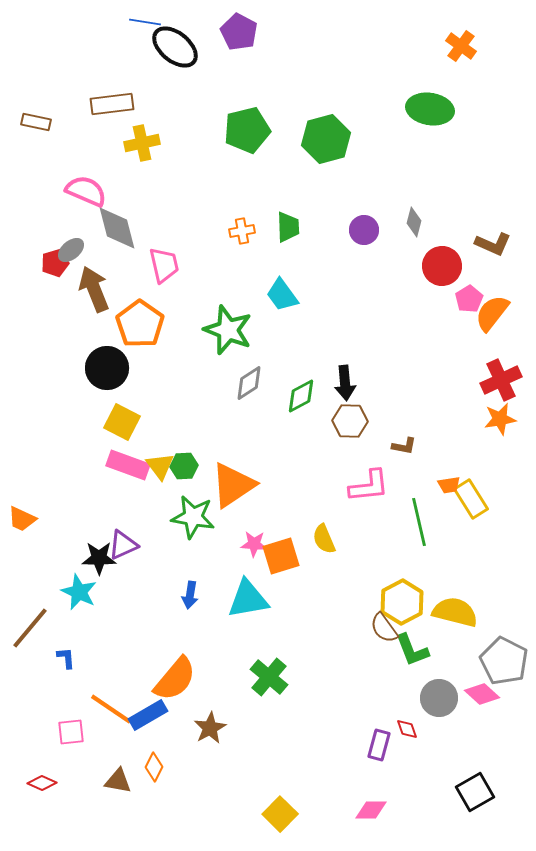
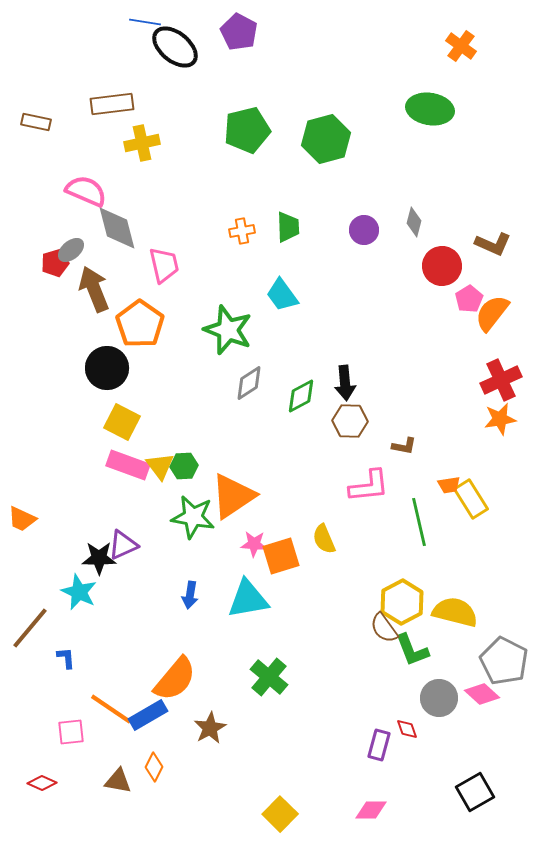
orange triangle at (233, 485): moved 11 px down
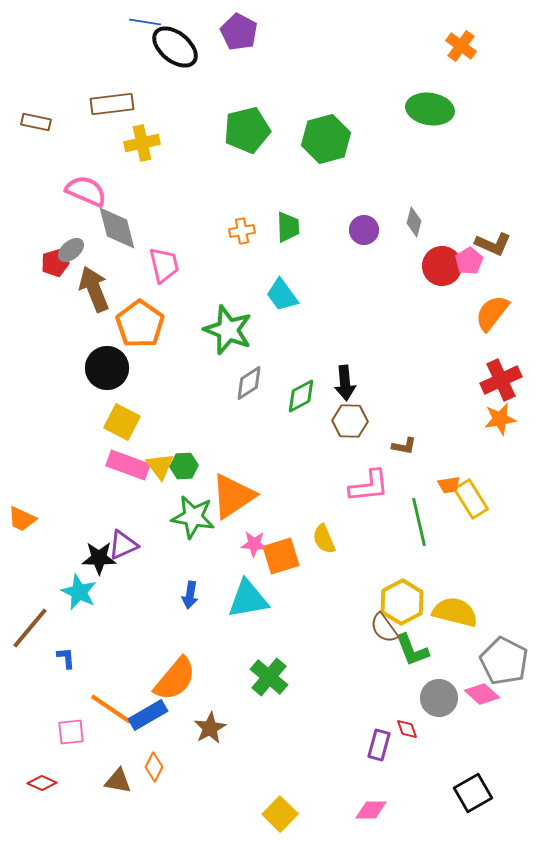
pink pentagon at (469, 299): moved 38 px up
black square at (475, 792): moved 2 px left, 1 px down
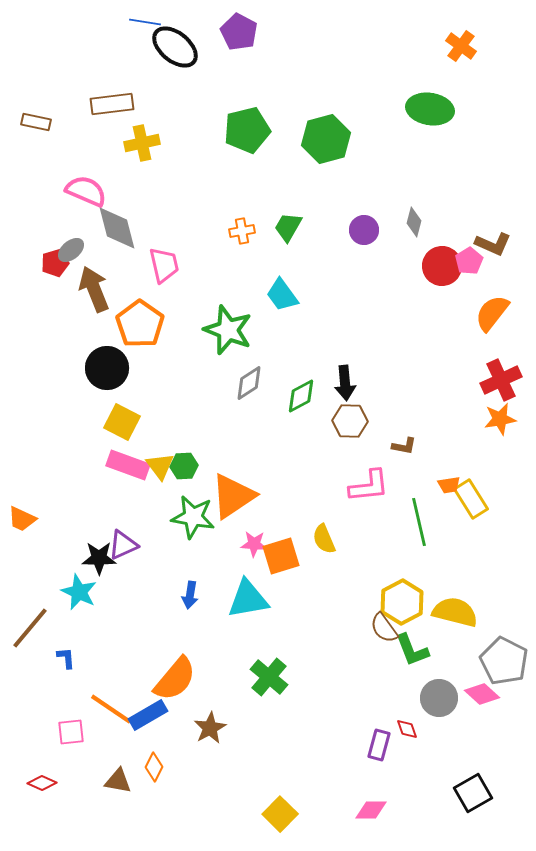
green trapezoid at (288, 227): rotated 148 degrees counterclockwise
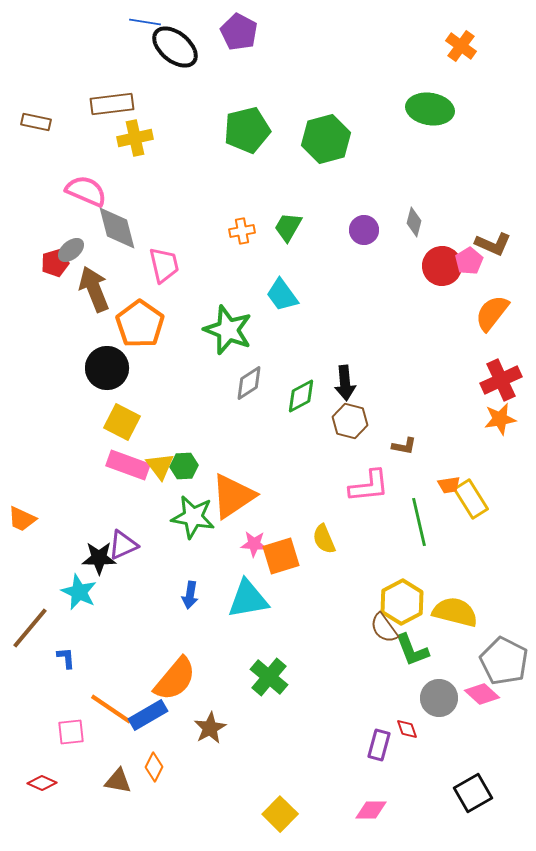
yellow cross at (142, 143): moved 7 px left, 5 px up
brown hexagon at (350, 421): rotated 12 degrees clockwise
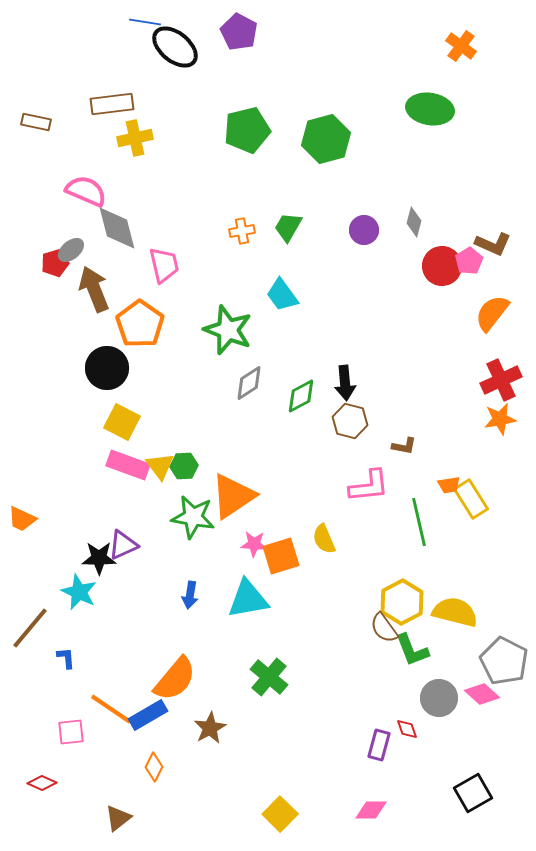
brown triangle at (118, 781): moved 37 px down; rotated 48 degrees counterclockwise
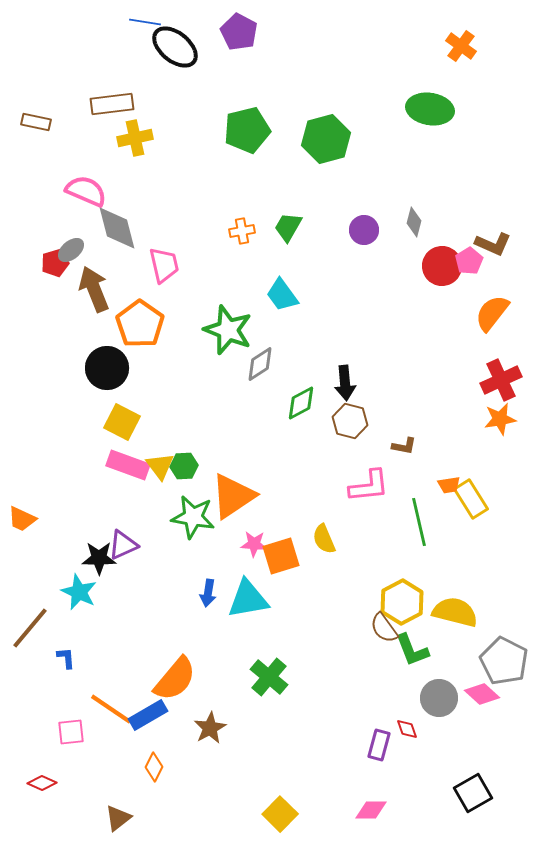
gray diamond at (249, 383): moved 11 px right, 19 px up
green diamond at (301, 396): moved 7 px down
blue arrow at (190, 595): moved 18 px right, 2 px up
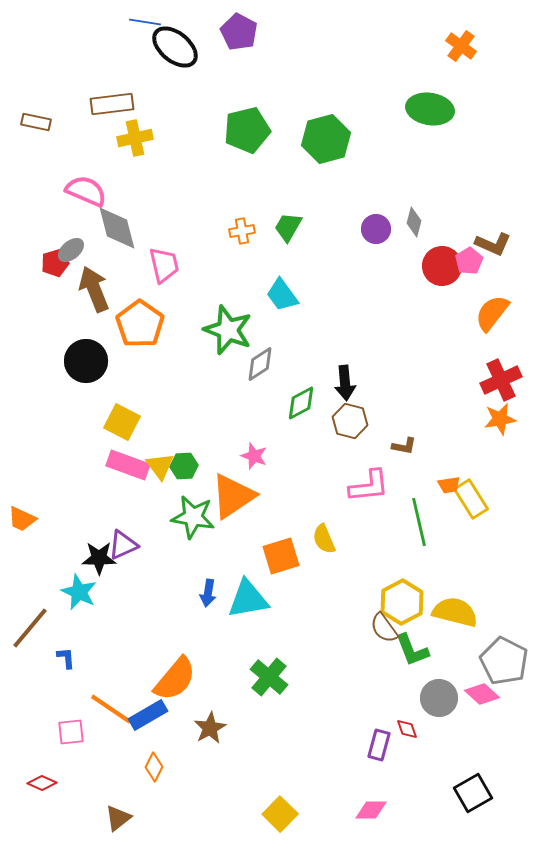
purple circle at (364, 230): moved 12 px right, 1 px up
black circle at (107, 368): moved 21 px left, 7 px up
pink star at (254, 544): moved 88 px up; rotated 16 degrees clockwise
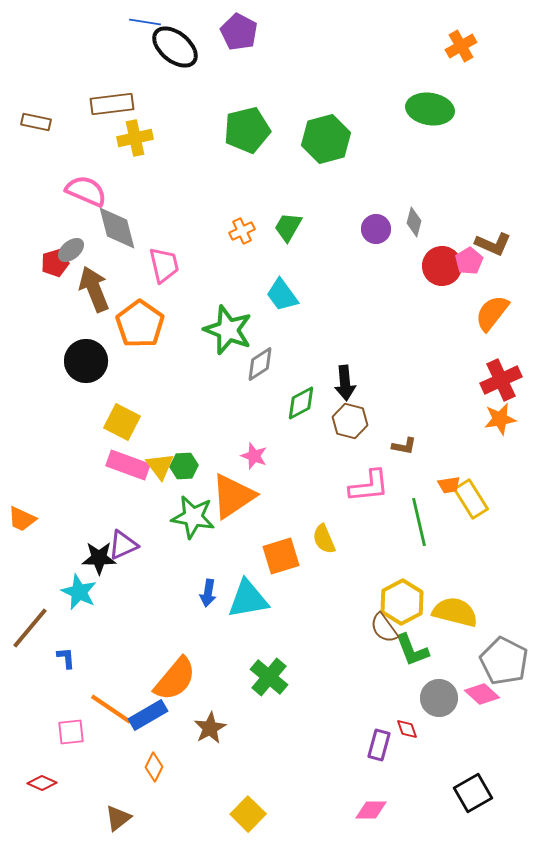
orange cross at (461, 46): rotated 24 degrees clockwise
orange cross at (242, 231): rotated 15 degrees counterclockwise
yellow square at (280, 814): moved 32 px left
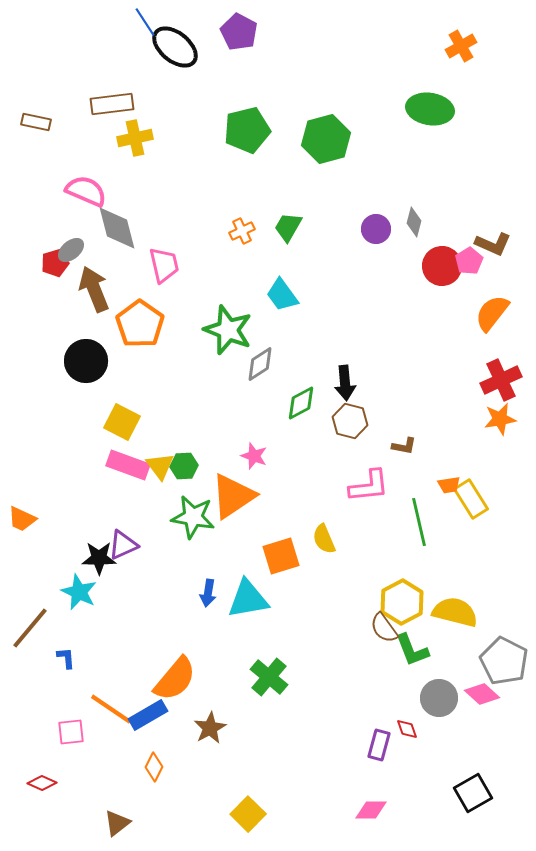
blue line at (145, 22): rotated 48 degrees clockwise
brown triangle at (118, 818): moved 1 px left, 5 px down
